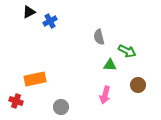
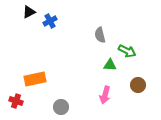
gray semicircle: moved 1 px right, 2 px up
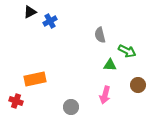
black triangle: moved 1 px right
gray circle: moved 10 px right
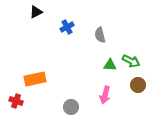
black triangle: moved 6 px right
blue cross: moved 17 px right, 6 px down
green arrow: moved 4 px right, 10 px down
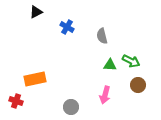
blue cross: rotated 32 degrees counterclockwise
gray semicircle: moved 2 px right, 1 px down
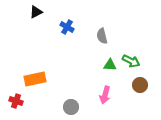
brown circle: moved 2 px right
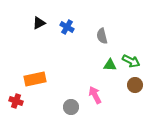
black triangle: moved 3 px right, 11 px down
brown circle: moved 5 px left
pink arrow: moved 10 px left; rotated 138 degrees clockwise
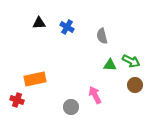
black triangle: rotated 24 degrees clockwise
red cross: moved 1 px right, 1 px up
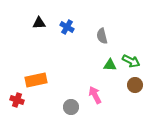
orange rectangle: moved 1 px right, 1 px down
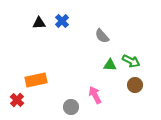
blue cross: moved 5 px left, 6 px up; rotated 16 degrees clockwise
gray semicircle: rotated 28 degrees counterclockwise
red cross: rotated 24 degrees clockwise
